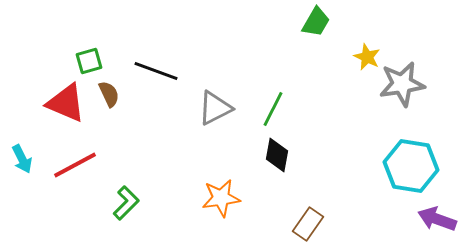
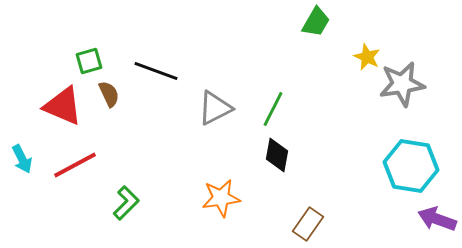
red triangle: moved 3 px left, 3 px down
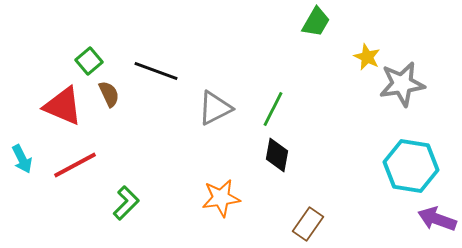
green square: rotated 24 degrees counterclockwise
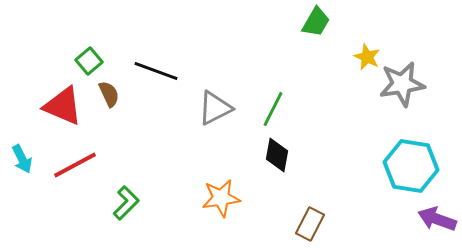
brown rectangle: moved 2 px right; rotated 8 degrees counterclockwise
